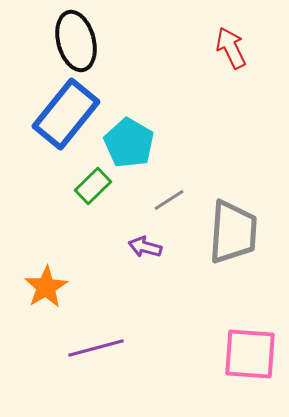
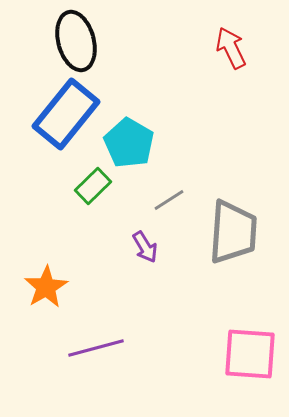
purple arrow: rotated 136 degrees counterclockwise
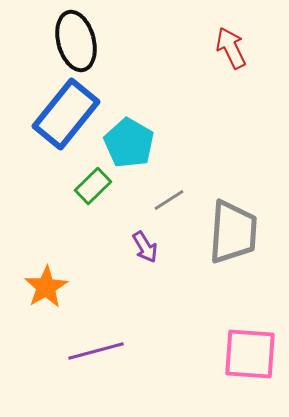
purple line: moved 3 px down
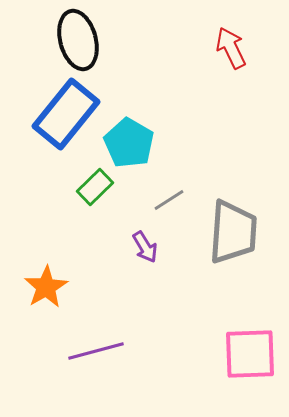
black ellipse: moved 2 px right, 1 px up
green rectangle: moved 2 px right, 1 px down
pink square: rotated 6 degrees counterclockwise
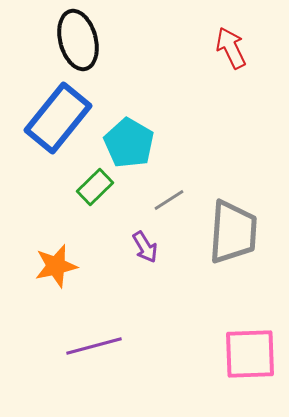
blue rectangle: moved 8 px left, 4 px down
orange star: moved 10 px right, 21 px up; rotated 18 degrees clockwise
purple line: moved 2 px left, 5 px up
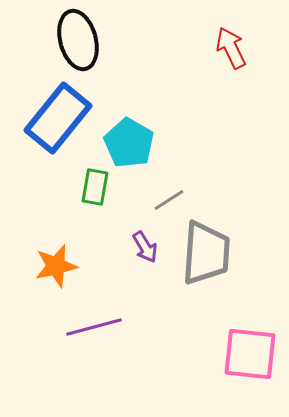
green rectangle: rotated 36 degrees counterclockwise
gray trapezoid: moved 27 px left, 21 px down
purple line: moved 19 px up
pink square: rotated 8 degrees clockwise
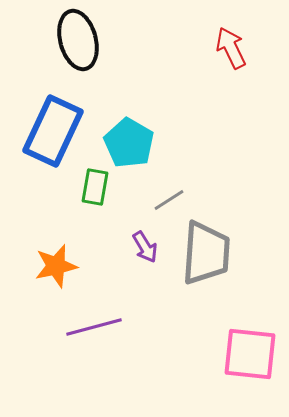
blue rectangle: moved 5 px left, 13 px down; rotated 14 degrees counterclockwise
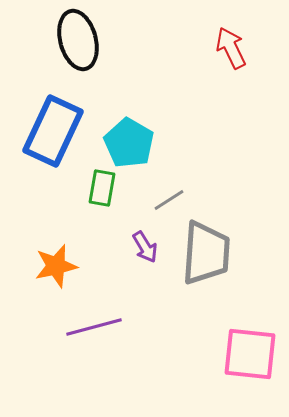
green rectangle: moved 7 px right, 1 px down
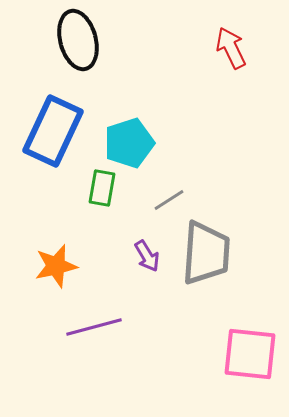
cyan pentagon: rotated 24 degrees clockwise
purple arrow: moved 2 px right, 9 px down
